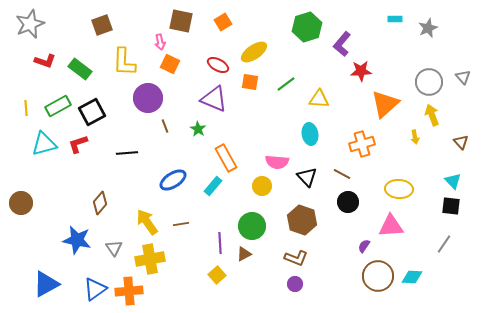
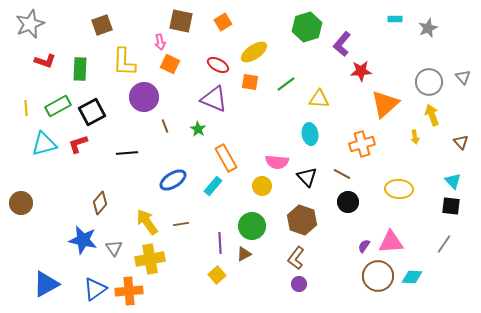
green rectangle at (80, 69): rotated 55 degrees clockwise
purple circle at (148, 98): moved 4 px left, 1 px up
pink triangle at (391, 226): moved 16 px down
blue star at (77, 240): moved 6 px right
brown L-shape at (296, 258): rotated 105 degrees clockwise
purple circle at (295, 284): moved 4 px right
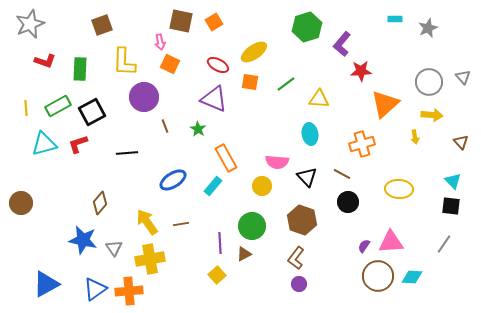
orange square at (223, 22): moved 9 px left
yellow arrow at (432, 115): rotated 115 degrees clockwise
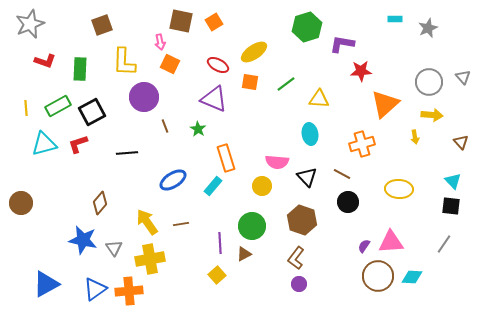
purple L-shape at (342, 44): rotated 60 degrees clockwise
orange rectangle at (226, 158): rotated 12 degrees clockwise
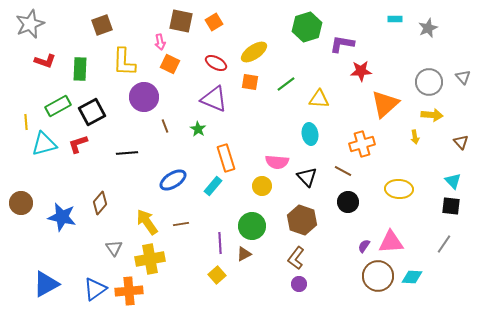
red ellipse at (218, 65): moved 2 px left, 2 px up
yellow line at (26, 108): moved 14 px down
brown line at (342, 174): moved 1 px right, 3 px up
blue star at (83, 240): moved 21 px left, 23 px up
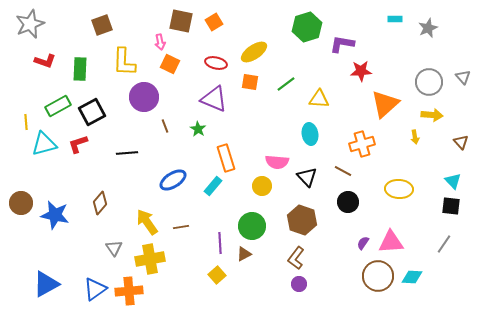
red ellipse at (216, 63): rotated 15 degrees counterclockwise
blue star at (62, 217): moved 7 px left, 2 px up
brown line at (181, 224): moved 3 px down
purple semicircle at (364, 246): moved 1 px left, 3 px up
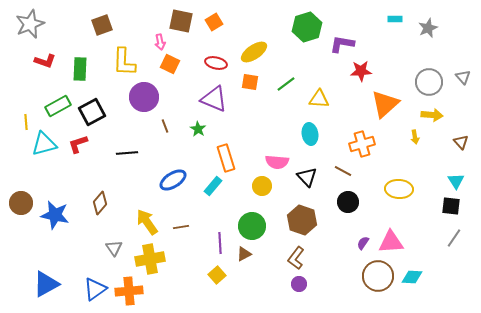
cyan triangle at (453, 181): moved 3 px right; rotated 12 degrees clockwise
gray line at (444, 244): moved 10 px right, 6 px up
